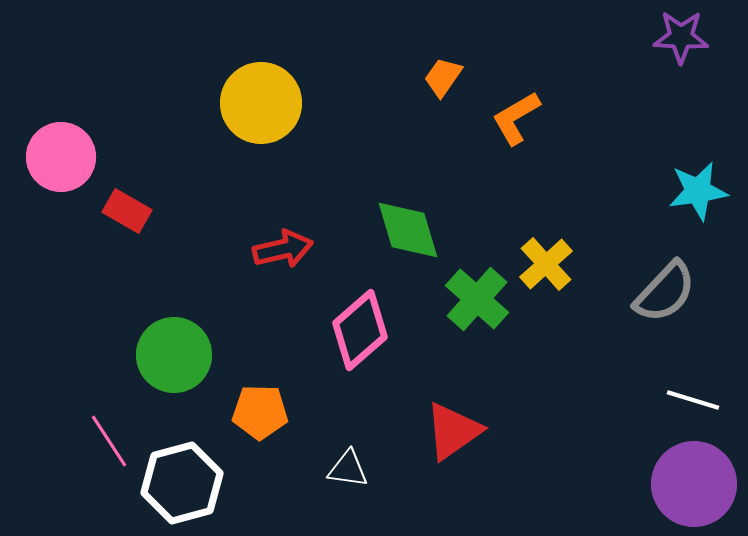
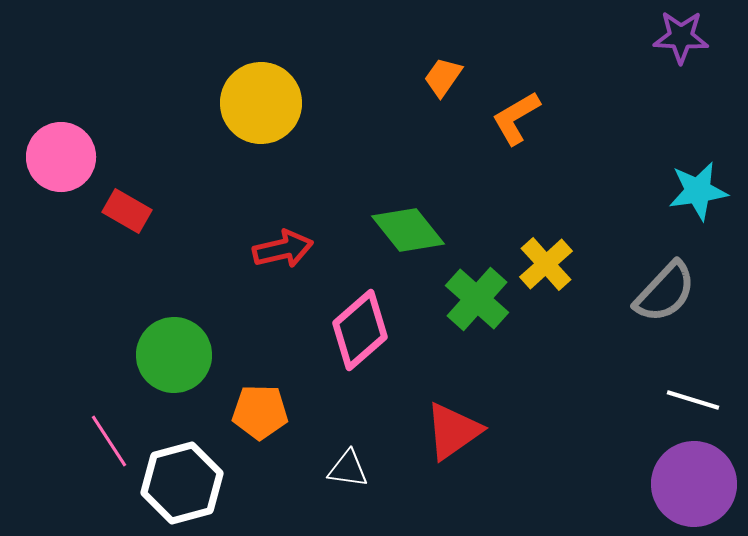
green diamond: rotated 22 degrees counterclockwise
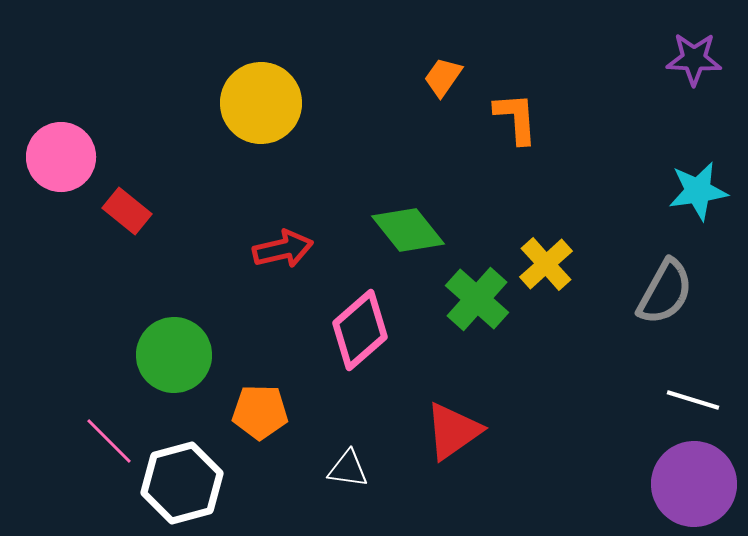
purple star: moved 13 px right, 22 px down
orange L-shape: rotated 116 degrees clockwise
red rectangle: rotated 9 degrees clockwise
gray semicircle: rotated 14 degrees counterclockwise
pink line: rotated 12 degrees counterclockwise
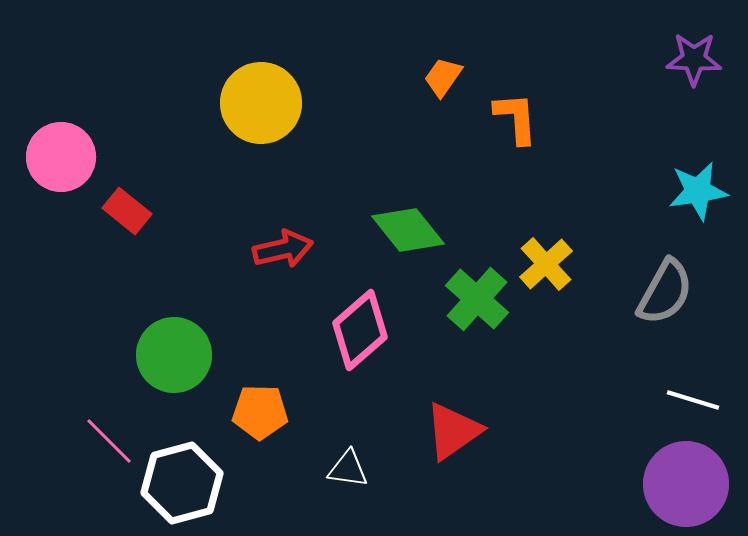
purple circle: moved 8 px left
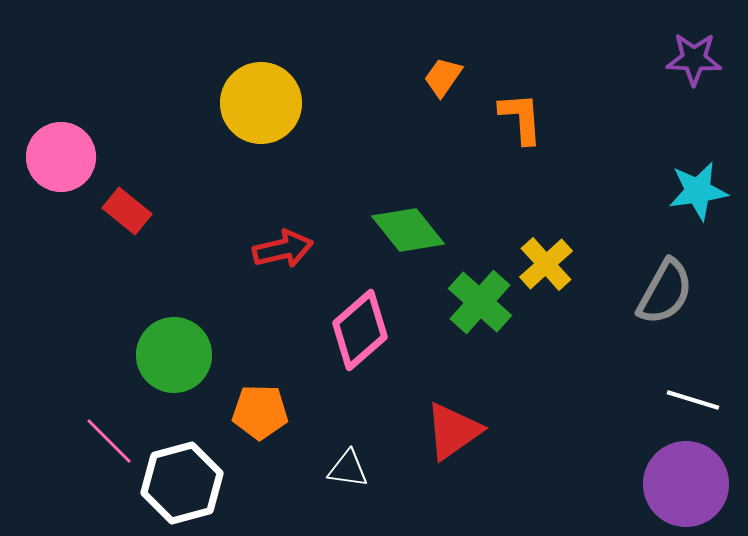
orange L-shape: moved 5 px right
green cross: moved 3 px right, 3 px down
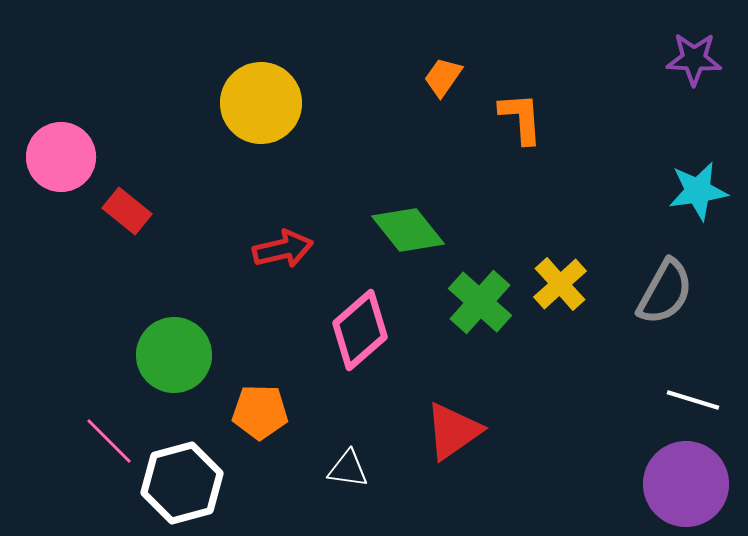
yellow cross: moved 14 px right, 20 px down
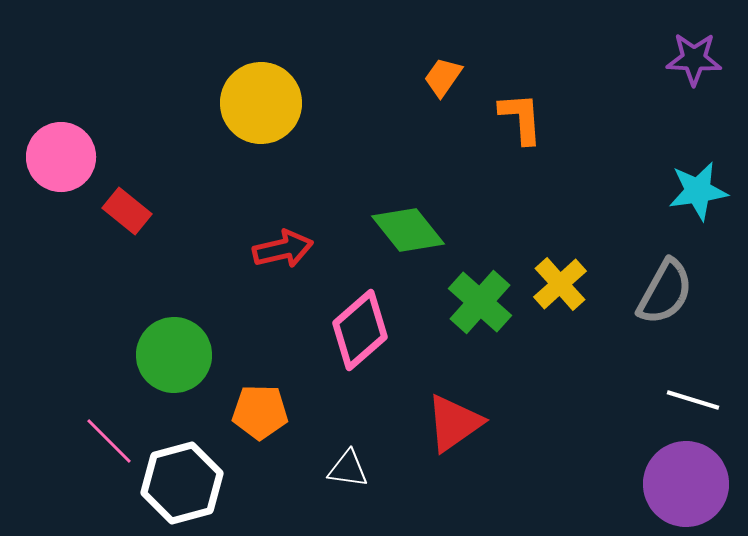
red triangle: moved 1 px right, 8 px up
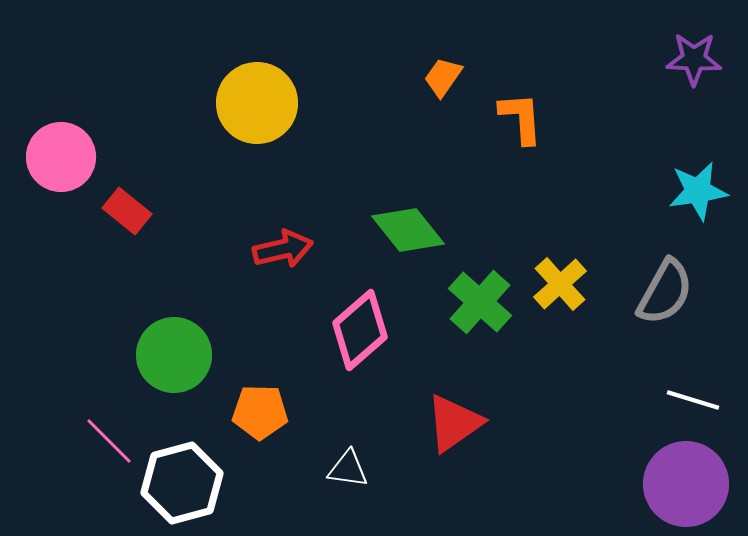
yellow circle: moved 4 px left
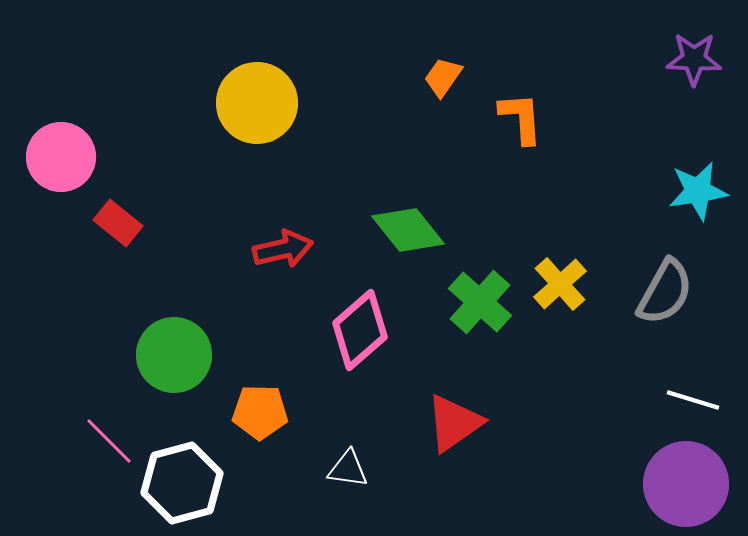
red rectangle: moved 9 px left, 12 px down
